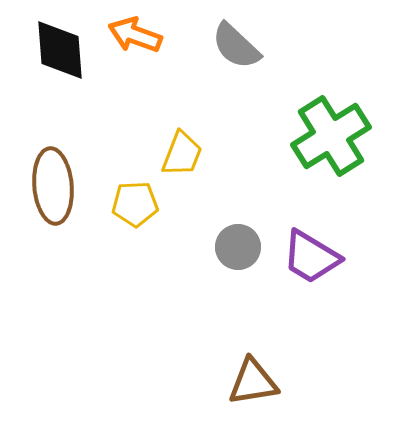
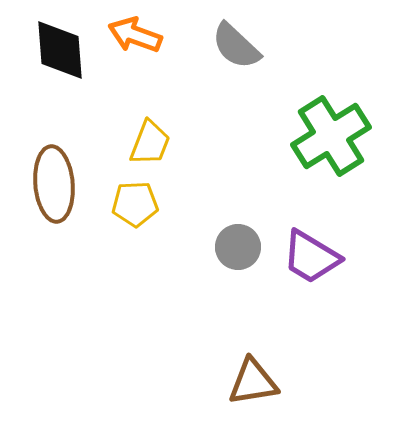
yellow trapezoid: moved 32 px left, 11 px up
brown ellipse: moved 1 px right, 2 px up
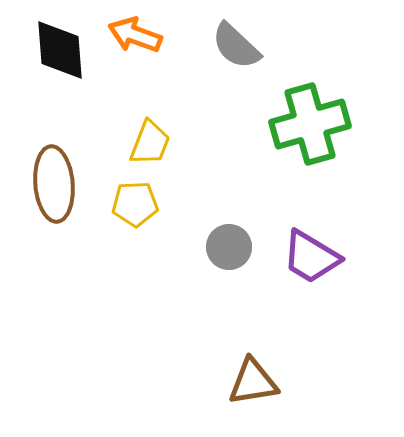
green cross: moved 21 px left, 12 px up; rotated 16 degrees clockwise
gray circle: moved 9 px left
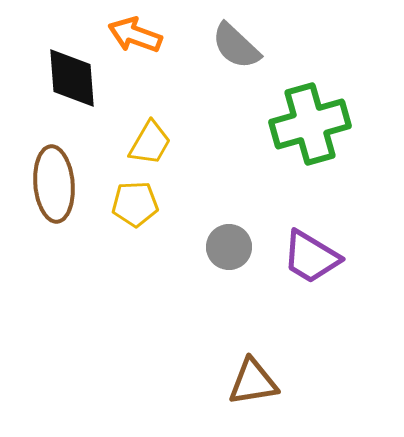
black diamond: moved 12 px right, 28 px down
yellow trapezoid: rotated 9 degrees clockwise
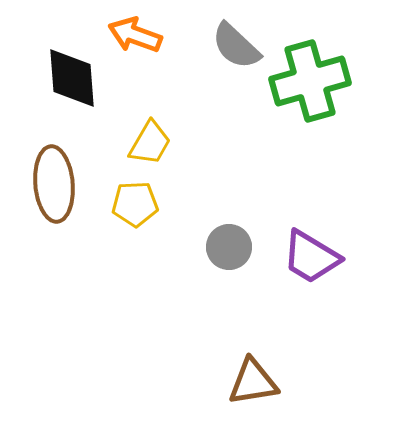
green cross: moved 43 px up
